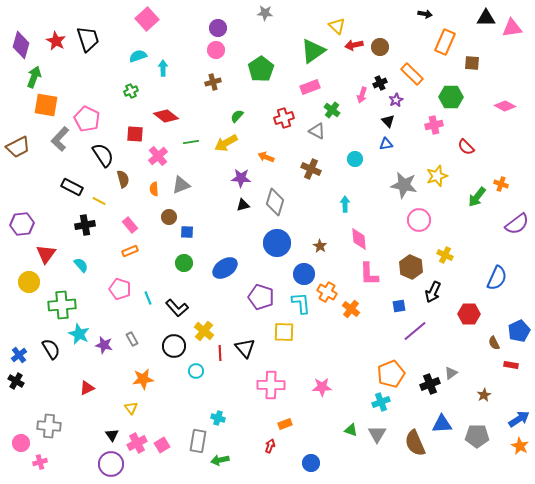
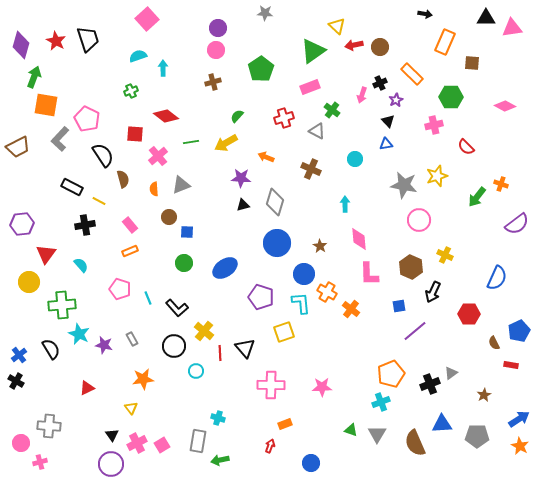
yellow square at (284, 332): rotated 20 degrees counterclockwise
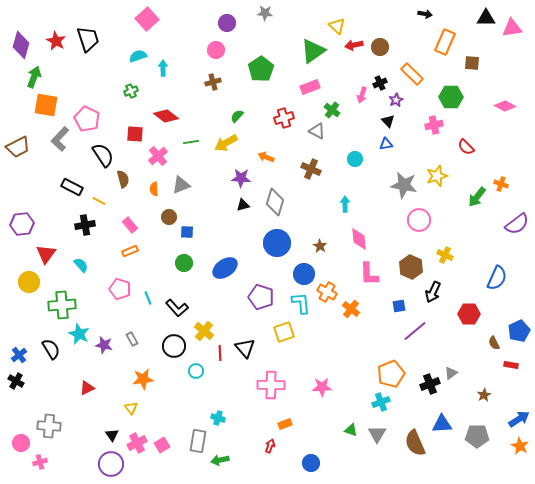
purple circle at (218, 28): moved 9 px right, 5 px up
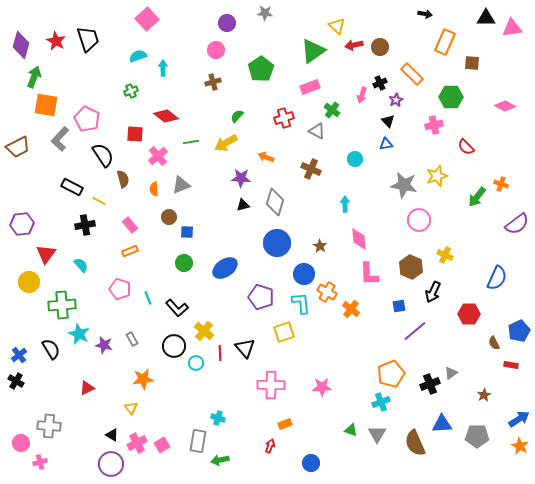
cyan circle at (196, 371): moved 8 px up
black triangle at (112, 435): rotated 24 degrees counterclockwise
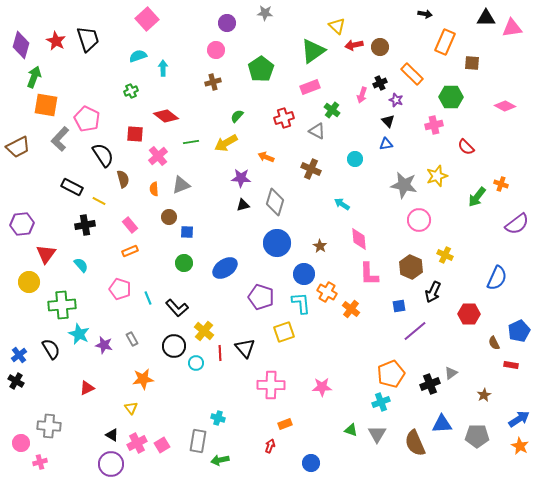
purple star at (396, 100): rotated 24 degrees counterclockwise
cyan arrow at (345, 204): moved 3 px left; rotated 56 degrees counterclockwise
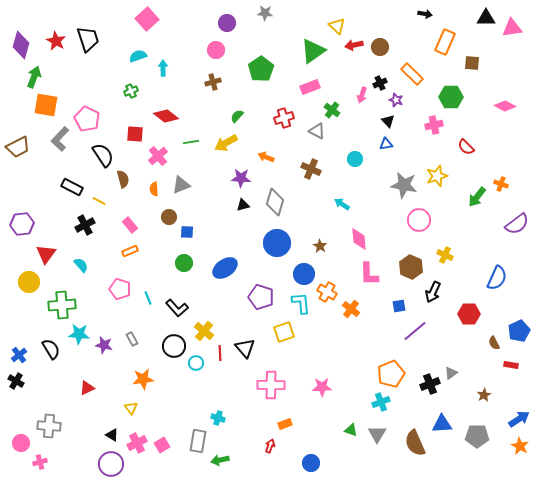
black cross at (85, 225): rotated 18 degrees counterclockwise
cyan star at (79, 334): rotated 20 degrees counterclockwise
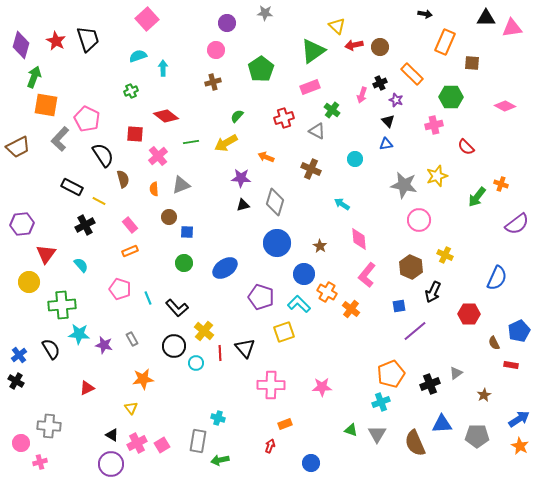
pink L-shape at (369, 274): moved 2 px left, 1 px down; rotated 40 degrees clockwise
cyan L-shape at (301, 303): moved 2 px left, 1 px down; rotated 40 degrees counterclockwise
gray triangle at (451, 373): moved 5 px right
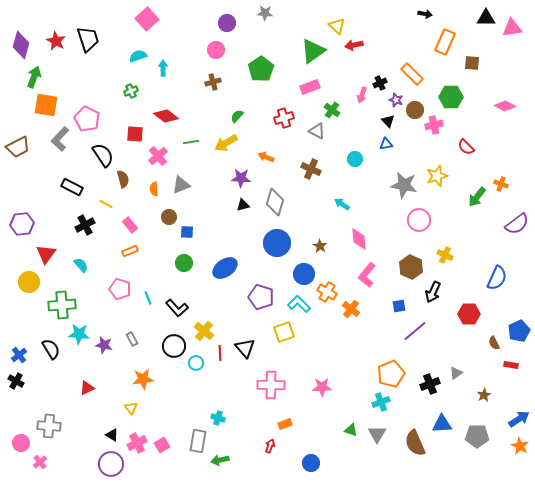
brown circle at (380, 47): moved 35 px right, 63 px down
yellow line at (99, 201): moved 7 px right, 3 px down
pink cross at (40, 462): rotated 24 degrees counterclockwise
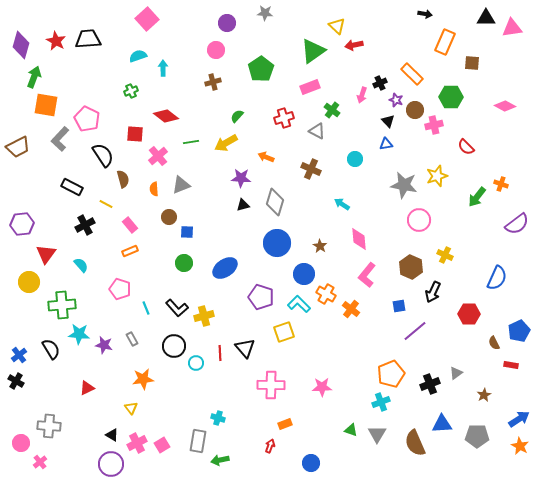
black trapezoid at (88, 39): rotated 76 degrees counterclockwise
orange cross at (327, 292): moved 1 px left, 2 px down
cyan line at (148, 298): moved 2 px left, 10 px down
yellow cross at (204, 331): moved 15 px up; rotated 36 degrees clockwise
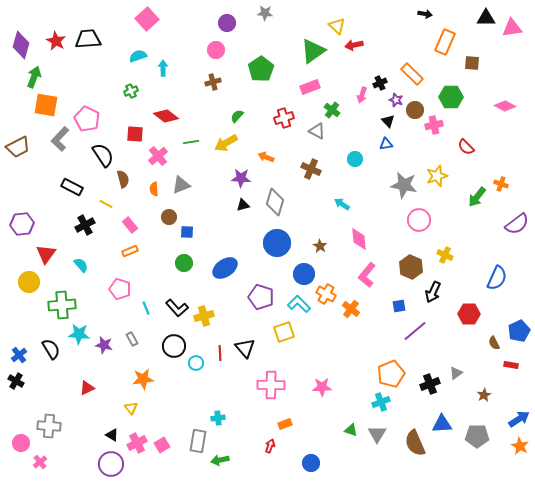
cyan cross at (218, 418): rotated 24 degrees counterclockwise
